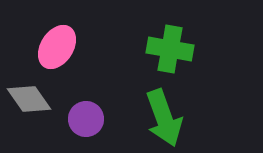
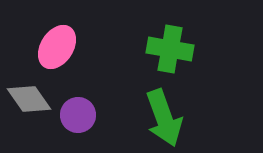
purple circle: moved 8 px left, 4 px up
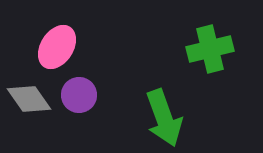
green cross: moved 40 px right; rotated 24 degrees counterclockwise
purple circle: moved 1 px right, 20 px up
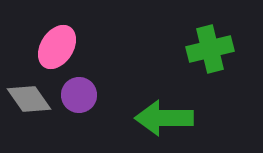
green arrow: rotated 110 degrees clockwise
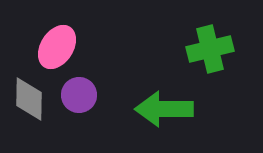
gray diamond: rotated 36 degrees clockwise
green arrow: moved 9 px up
